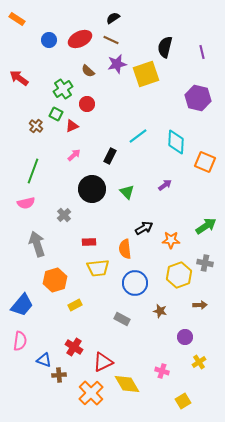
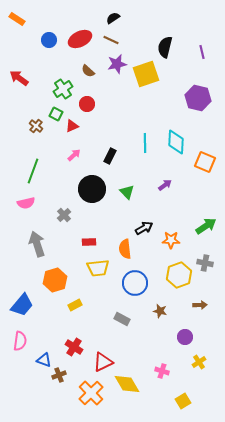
cyan line at (138, 136): moved 7 px right, 7 px down; rotated 54 degrees counterclockwise
brown cross at (59, 375): rotated 16 degrees counterclockwise
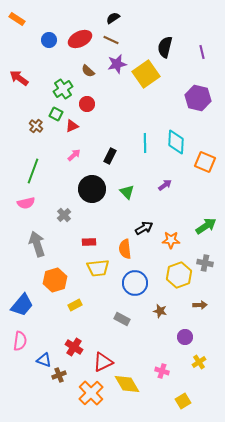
yellow square at (146, 74): rotated 16 degrees counterclockwise
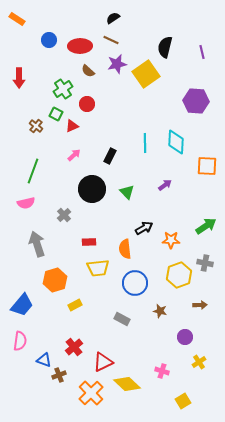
red ellipse at (80, 39): moved 7 px down; rotated 25 degrees clockwise
red arrow at (19, 78): rotated 126 degrees counterclockwise
purple hexagon at (198, 98): moved 2 px left, 3 px down; rotated 10 degrees counterclockwise
orange square at (205, 162): moved 2 px right, 4 px down; rotated 20 degrees counterclockwise
red cross at (74, 347): rotated 18 degrees clockwise
yellow diamond at (127, 384): rotated 16 degrees counterclockwise
